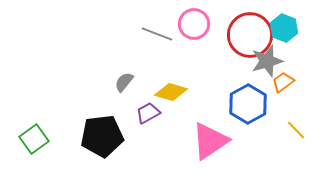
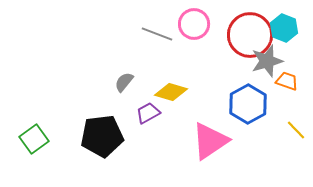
orange trapezoid: moved 4 px right, 1 px up; rotated 55 degrees clockwise
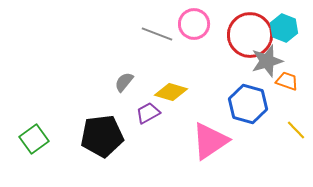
blue hexagon: rotated 15 degrees counterclockwise
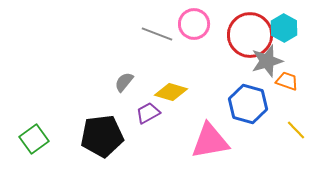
cyan hexagon: rotated 8 degrees clockwise
pink triangle: rotated 24 degrees clockwise
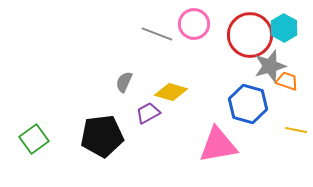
gray star: moved 3 px right, 5 px down
gray semicircle: rotated 15 degrees counterclockwise
yellow line: rotated 35 degrees counterclockwise
pink triangle: moved 8 px right, 4 px down
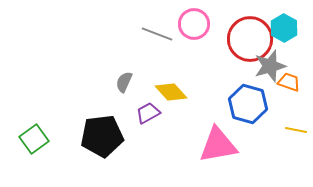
red circle: moved 4 px down
orange trapezoid: moved 2 px right, 1 px down
yellow diamond: rotated 32 degrees clockwise
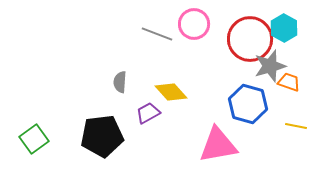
gray semicircle: moved 4 px left; rotated 20 degrees counterclockwise
yellow line: moved 4 px up
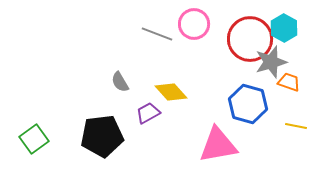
gray star: moved 1 px right, 4 px up
gray semicircle: rotated 35 degrees counterclockwise
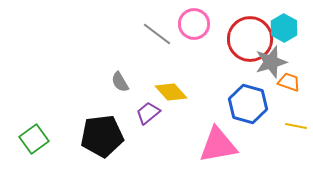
gray line: rotated 16 degrees clockwise
purple trapezoid: rotated 10 degrees counterclockwise
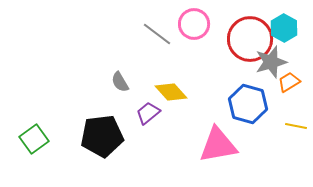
orange trapezoid: rotated 50 degrees counterclockwise
